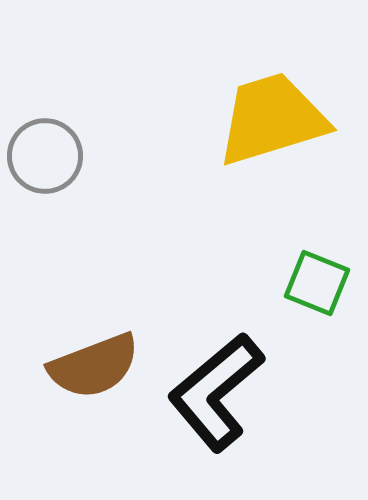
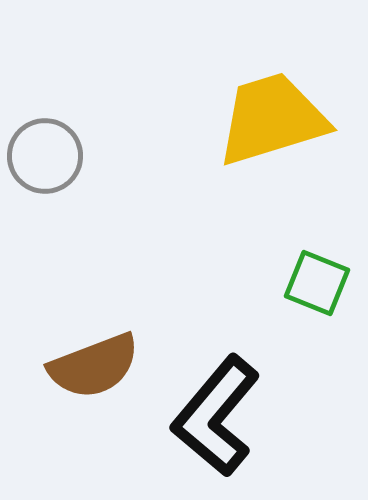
black L-shape: moved 24 px down; rotated 10 degrees counterclockwise
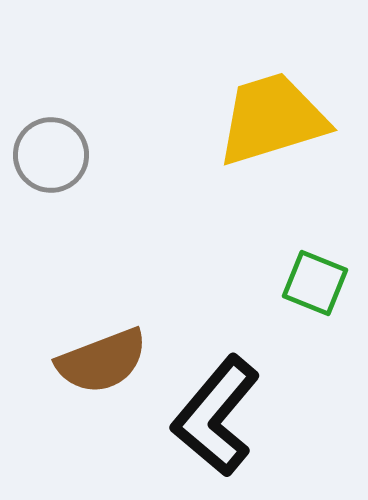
gray circle: moved 6 px right, 1 px up
green square: moved 2 px left
brown semicircle: moved 8 px right, 5 px up
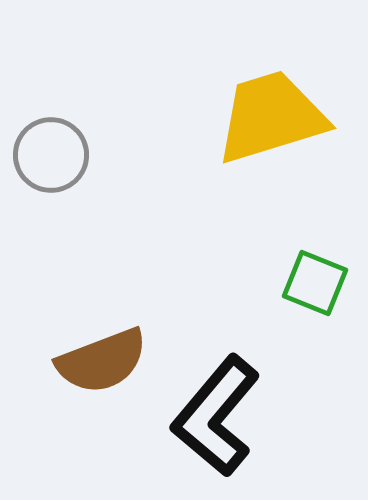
yellow trapezoid: moved 1 px left, 2 px up
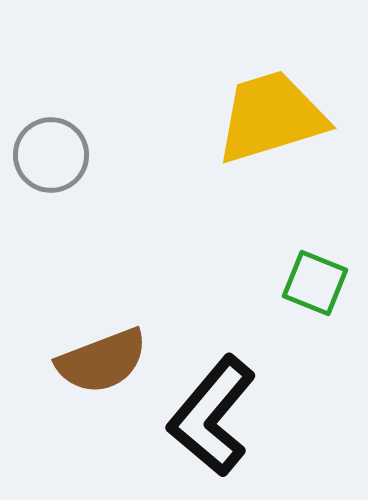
black L-shape: moved 4 px left
